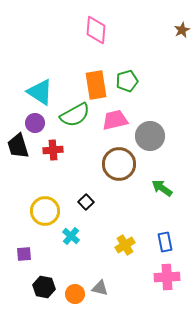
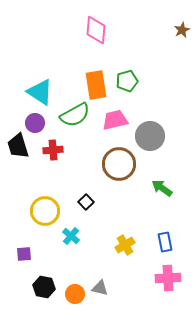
pink cross: moved 1 px right, 1 px down
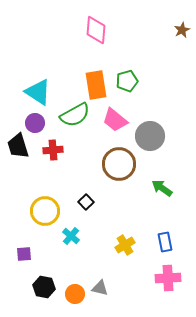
cyan triangle: moved 2 px left
pink trapezoid: rotated 128 degrees counterclockwise
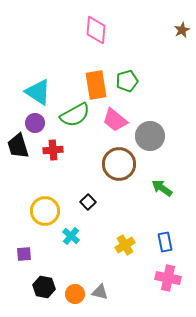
black square: moved 2 px right
pink cross: rotated 15 degrees clockwise
gray triangle: moved 4 px down
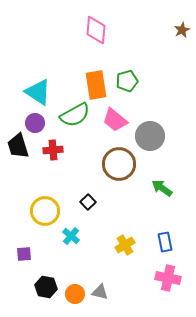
black hexagon: moved 2 px right
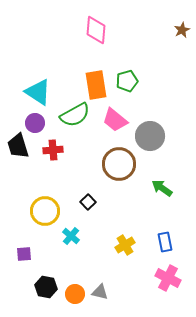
pink cross: rotated 15 degrees clockwise
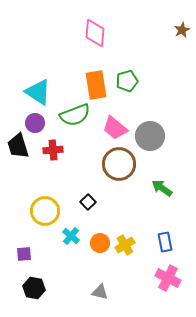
pink diamond: moved 1 px left, 3 px down
green semicircle: rotated 8 degrees clockwise
pink trapezoid: moved 8 px down
black hexagon: moved 12 px left, 1 px down
orange circle: moved 25 px right, 51 px up
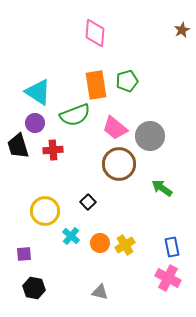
blue rectangle: moved 7 px right, 5 px down
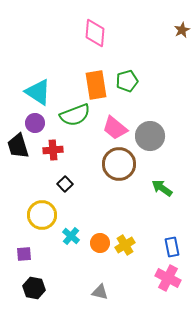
black square: moved 23 px left, 18 px up
yellow circle: moved 3 px left, 4 px down
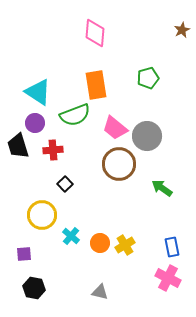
green pentagon: moved 21 px right, 3 px up
gray circle: moved 3 px left
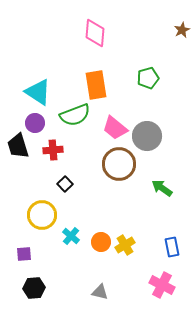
orange circle: moved 1 px right, 1 px up
pink cross: moved 6 px left, 7 px down
black hexagon: rotated 15 degrees counterclockwise
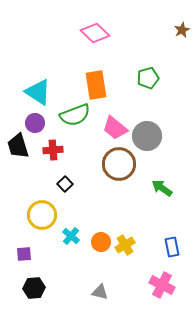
pink diamond: rotated 52 degrees counterclockwise
